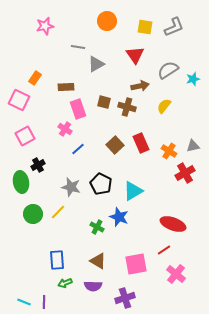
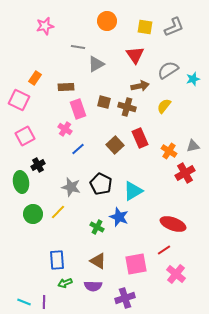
red rectangle at (141, 143): moved 1 px left, 5 px up
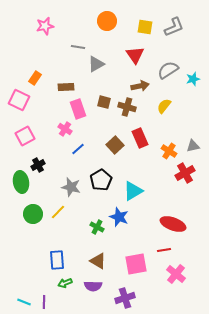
black pentagon at (101, 184): moved 4 px up; rotated 15 degrees clockwise
red line at (164, 250): rotated 24 degrees clockwise
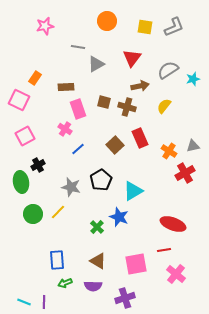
red triangle at (135, 55): moved 3 px left, 3 px down; rotated 12 degrees clockwise
green cross at (97, 227): rotated 16 degrees clockwise
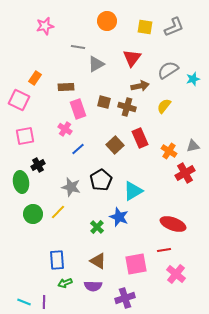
pink square at (25, 136): rotated 18 degrees clockwise
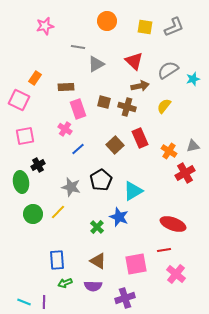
red triangle at (132, 58): moved 2 px right, 3 px down; rotated 24 degrees counterclockwise
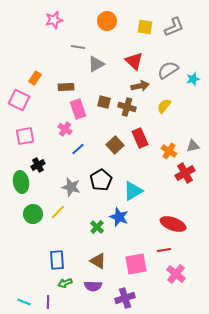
pink star at (45, 26): moved 9 px right, 6 px up
purple line at (44, 302): moved 4 px right
